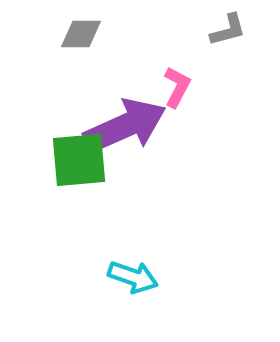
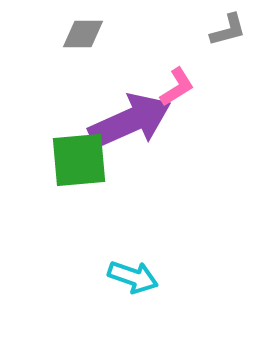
gray diamond: moved 2 px right
pink L-shape: rotated 30 degrees clockwise
purple arrow: moved 5 px right, 5 px up
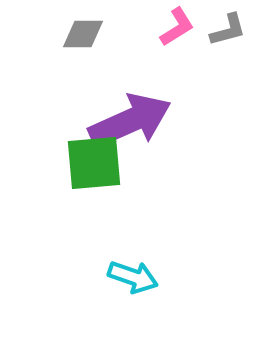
pink L-shape: moved 60 px up
green square: moved 15 px right, 3 px down
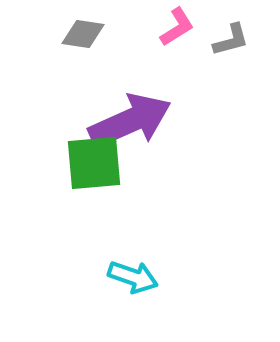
gray L-shape: moved 3 px right, 10 px down
gray diamond: rotated 9 degrees clockwise
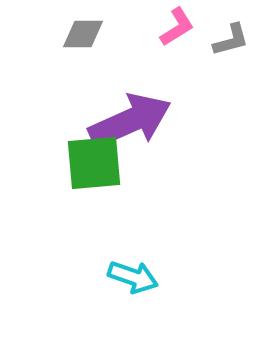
gray diamond: rotated 9 degrees counterclockwise
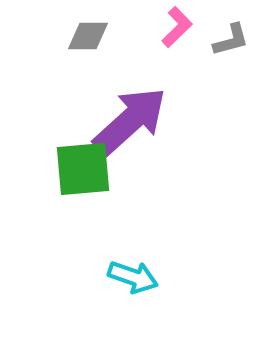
pink L-shape: rotated 12 degrees counterclockwise
gray diamond: moved 5 px right, 2 px down
purple arrow: rotated 18 degrees counterclockwise
green square: moved 11 px left, 6 px down
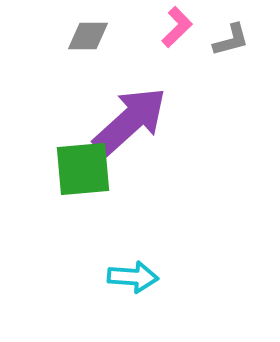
cyan arrow: rotated 15 degrees counterclockwise
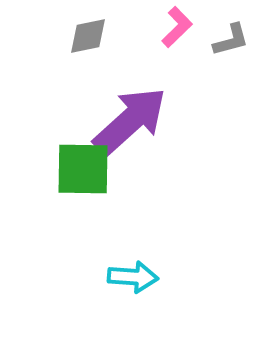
gray diamond: rotated 12 degrees counterclockwise
green square: rotated 6 degrees clockwise
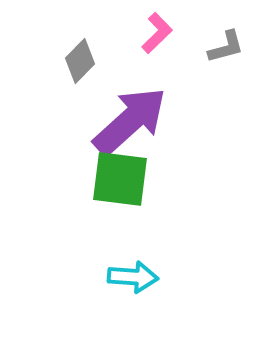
pink L-shape: moved 20 px left, 6 px down
gray diamond: moved 8 px left, 25 px down; rotated 33 degrees counterclockwise
gray L-shape: moved 5 px left, 7 px down
green square: moved 37 px right, 10 px down; rotated 6 degrees clockwise
